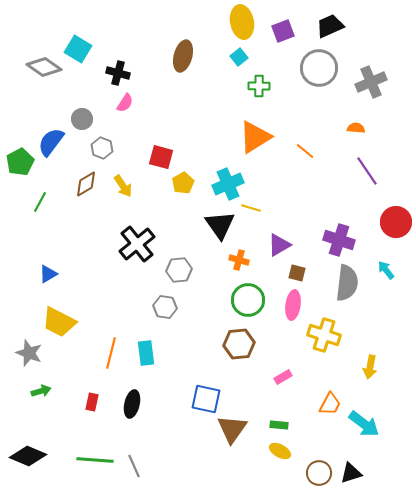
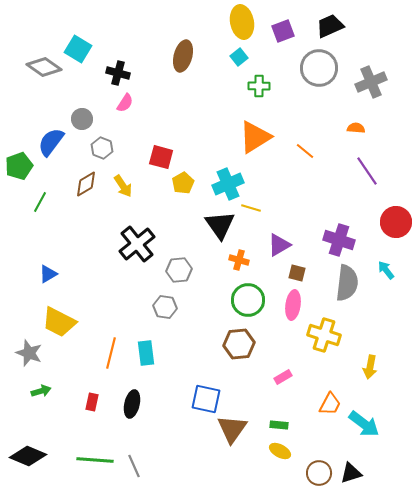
green pentagon at (20, 162): moved 1 px left, 4 px down; rotated 8 degrees clockwise
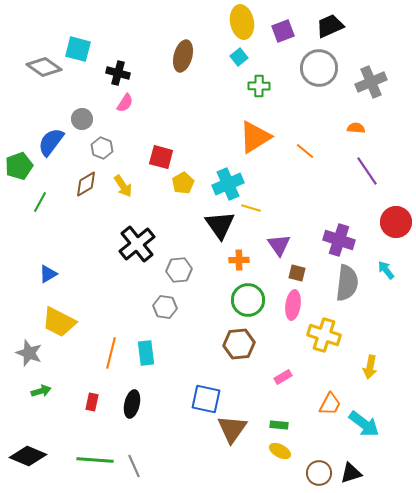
cyan square at (78, 49): rotated 16 degrees counterclockwise
purple triangle at (279, 245): rotated 35 degrees counterclockwise
orange cross at (239, 260): rotated 18 degrees counterclockwise
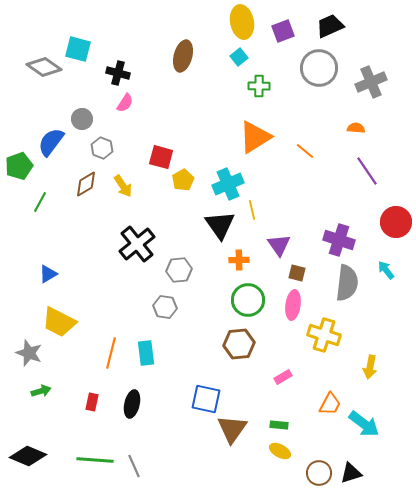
yellow pentagon at (183, 183): moved 3 px up
yellow line at (251, 208): moved 1 px right, 2 px down; rotated 60 degrees clockwise
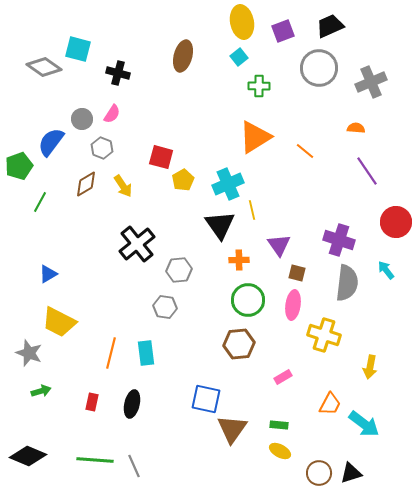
pink semicircle at (125, 103): moved 13 px left, 11 px down
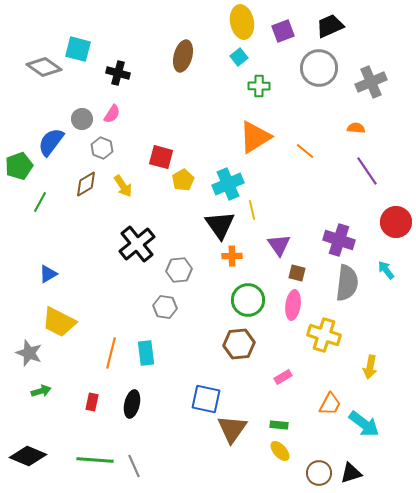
orange cross at (239, 260): moved 7 px left, 4 px up
yellow ellipse at (280, 451): rotated 20 degrees clockwise
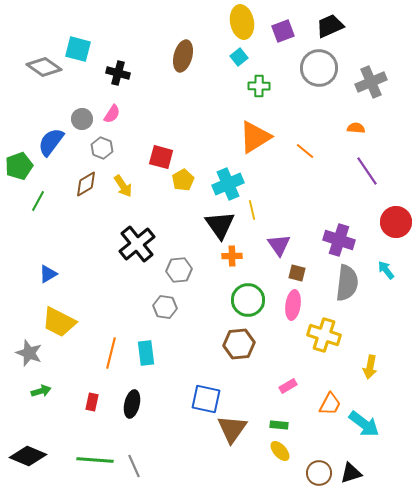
green line at (40, 202): moved 2 px left, 1 px up
pink rectangle at (283, 377): moved 5 px right, 9 px down
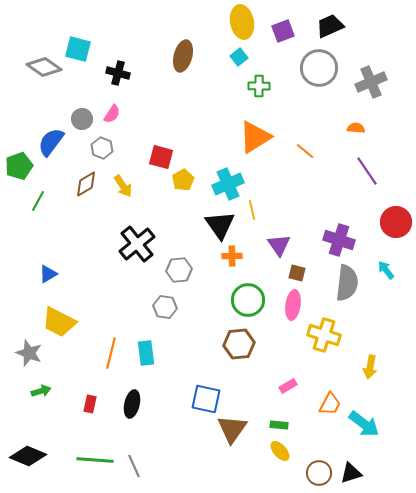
red rectangle at (92, 402): moved 2 px left, 2 px down
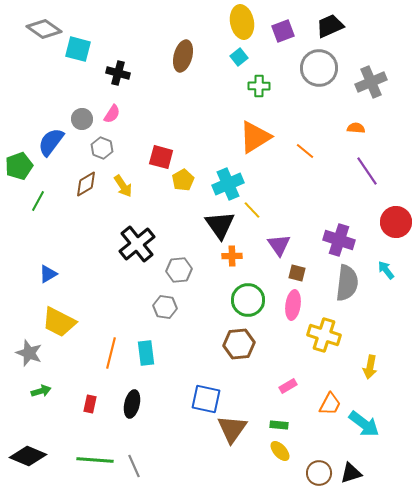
gray diamond at (44, 67): moved 38 px up
yellow line at (252, 210): rotated 30 degrees counterclockwise
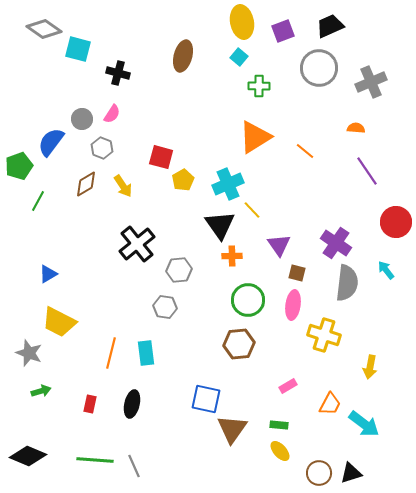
cyan square at (239, 57): rotated 12 degrees counterclockwise
purple cross at (339, 240): moved 3 px left, 3 px down; rotated 16 degrees clockwise
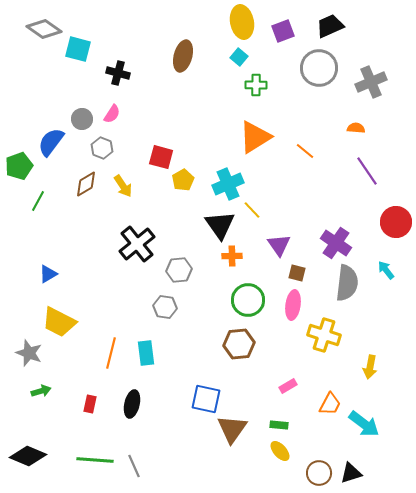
green cross at (259, 86): moved 3 px left, 1 px up
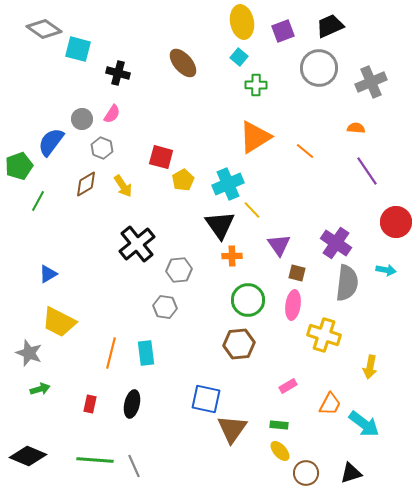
brown ellipse at (183, 56): moved 7 px down; rotated 56 degrees counterclockwise
cyan arrow at (386, 270): rotated 138 degrees clockwise
green arrow at (41, 391): moved 1 px left, 2 px up
brown circle at (319, 473): moved 13 px left
